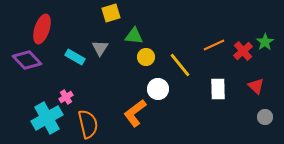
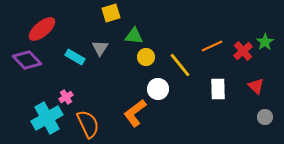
red ellipse: rotated 32 degrees clockwise
orange line: moved 2 px left, 1 px down
orange semicircle: rotated 12 degrees counterclockwise
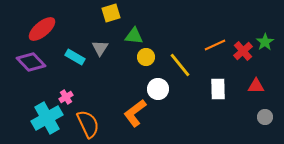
orange line: moved 3 px right, 1 px up
purple diamond: moved 4 px right, 2 px down
red triangle: rotated 42 degrees counterclockwise
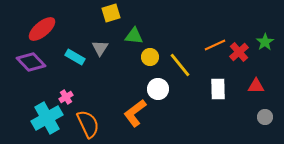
red cross: moved 4 px left, 1 px down
yellow circle: moved 4 px right
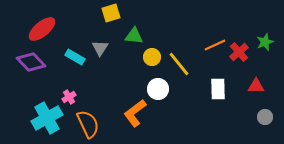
green star: rotated 12 degrees clockwise
yellow circle: moved 2 px right
yellow line: moved 1 px left, 1 px up
pink cross: moved 3 px right
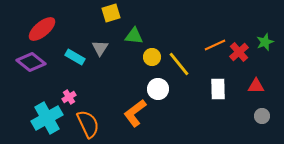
purple diamond: rotated 8 degrees counterclockwise
gray circle: moved 3 px left, 1 px up
